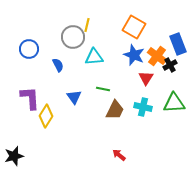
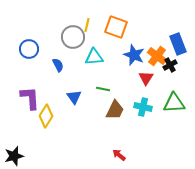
orange square: moved 18 px left; rotated 10 degrees counterclockwise
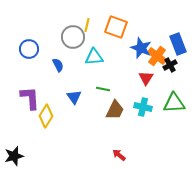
blue star: moved 7 px right, 7 px up
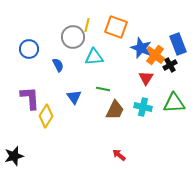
orange cross: moved 2 px left, 1 px up
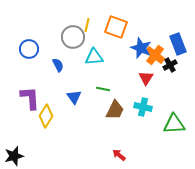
green triangle: moved 21 px down
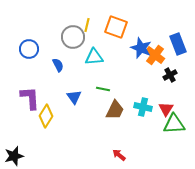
black cross: moved 10 px down
red triangle: moved 20 px right, 31 px down
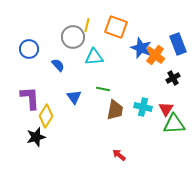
blue semicircle: rotated 16 degrees counterclockwise
black cross: moved 3 px right, 3 px down
brown trapezoid: rotated 15 degrees counterclockwise
black star: moved 22 px right, 19 px up
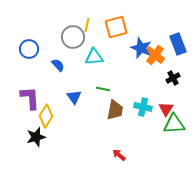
orange square: rotated 35 degrees counterclockwise
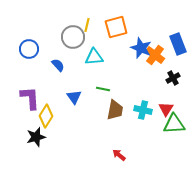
cyan cross: moved 3 px down
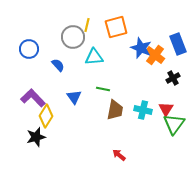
purple L-shape: moved 3 px right; rotated 40 degrees counterclockwise
green triangle: rotated 50 degrees counterclockwise
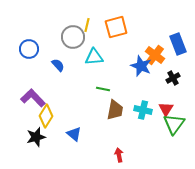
blue star: moved 18 px down
blue triangle: moved 37 px down; rotated 14 degrees counterclockwise
red arrow: rotated 40 degrees clockwise
